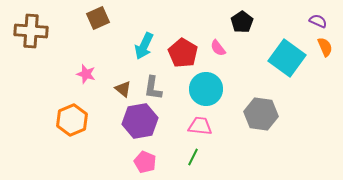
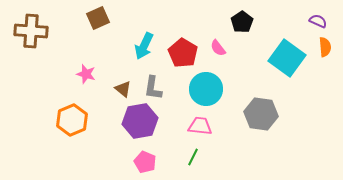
orange semicircle: rotated 18 degrees clockwise
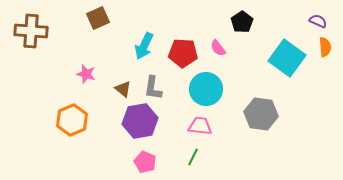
red pentagon: rotated 28 degrees counterclockwise
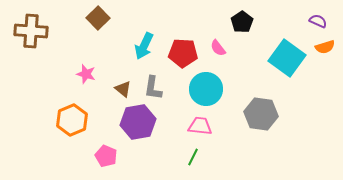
brown square: rotated 20 degrees counterclockwise
orange semicircle: rotated 78 degrees clockwise
purple hexagon: moved 2 px left, 1 px down
pink pentagon: moved 39 px left, 6 px up
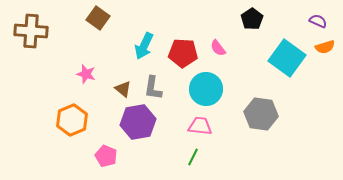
brown square: rotated 10 degrees counterclockwise
black pentagon: moved 10 px right, 3 px up
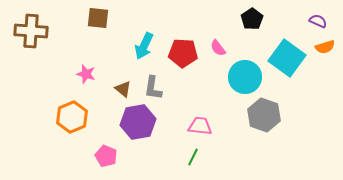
brown square: rotated 30 degrees counterclockwise
cyan circle: moved 39 px right, 12 px up
gray hexagon: moved 3 px right, 1 px down; rotated 12 degrees clockwise
orange hexagon: moved 3 px up
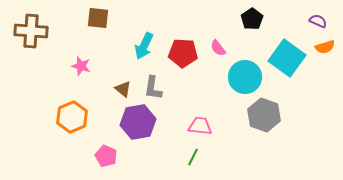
pink star: moved 5 px left, 8 px up
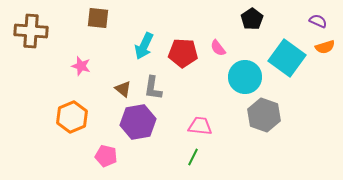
pink pentagon: rotated 10 degrees counterclockwise
